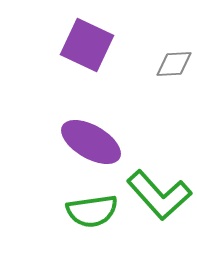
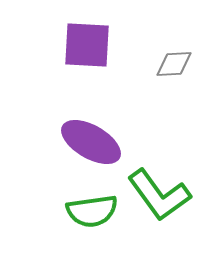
purple square: rotated 22 degrees counterclockwise
green L-shape: rotated 6 degrees clockwise
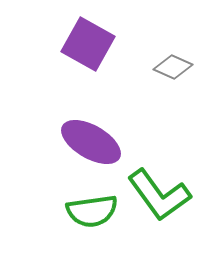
purple square: moved 1 px right, 1 px up; rotated 26 degrees clockwise
gray diamond: moved 1 px left, 3 px down; rotated 27 degrees clockwise
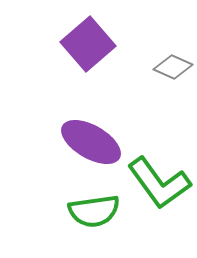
purple square: rotated 20 degrees clockwise
green L-shape: moved 12 px up
green semicircle: moved 2 px right
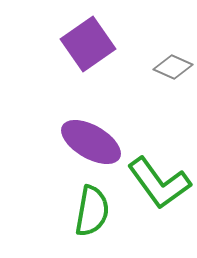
purple square: rotated 6 degrees clockwise
green semicircle: moved 2 px left; rotated 72 degrees counterclockwise
